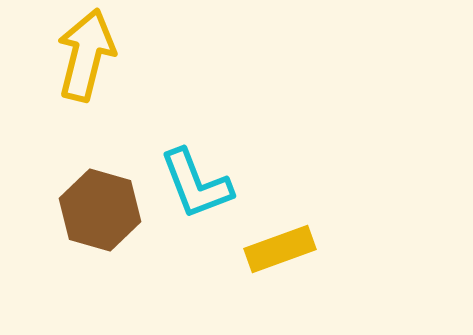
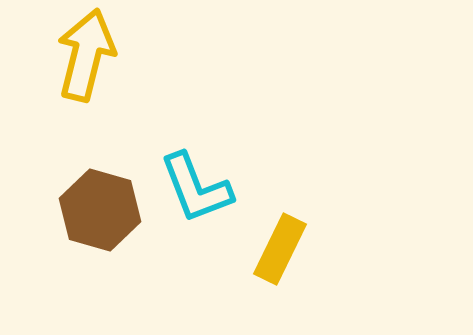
cyan L-shape: moved 4 px down
yellow rectangle: rotated 44 degrees counterclockwise
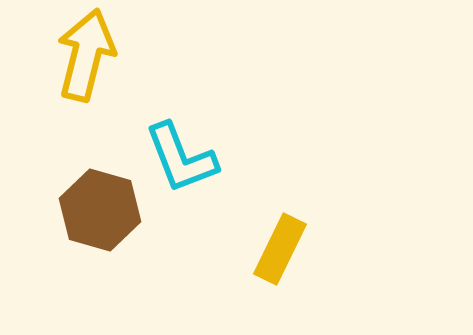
cyan L-shape: moved 15 px left, 30 px up
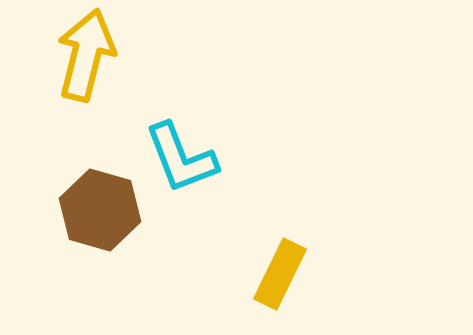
yellow rectangle: moved 25 px down
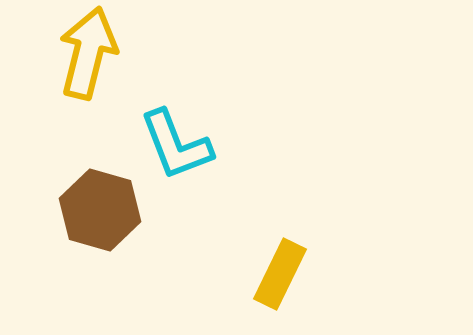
yellow arrow: moved 2 px right, 2 px up
cyan L-shape: moved 5 px left, 13 px up
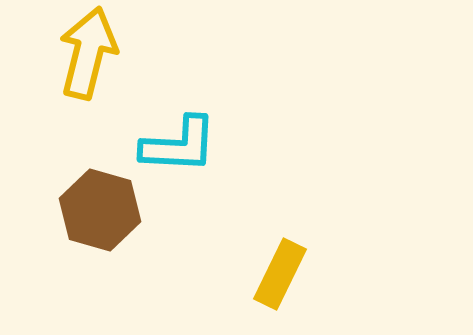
cyan L-shape: moved 3 px right; rotated 66 degrees counterclockwise
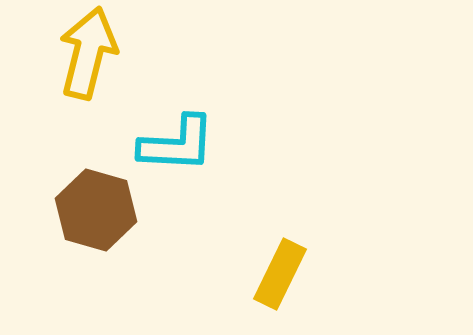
cyan L-shape: moved 2 px left, 1 px up
brown hexagon: moved 4 px left
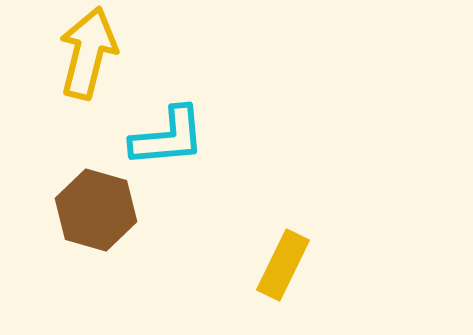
cyan L-shape: moved 9 px left, 7 px up; rotated 8 degrees counterclockwise
yellow rectangle: moved 3 px right, 9 px up
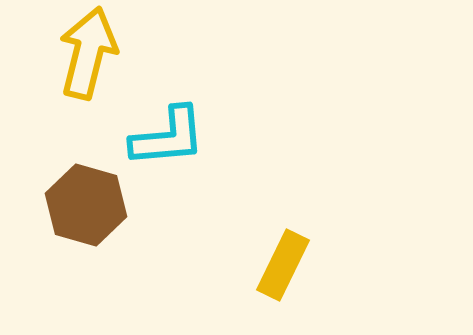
brown hexagon: moved 10 px left, 5 px up
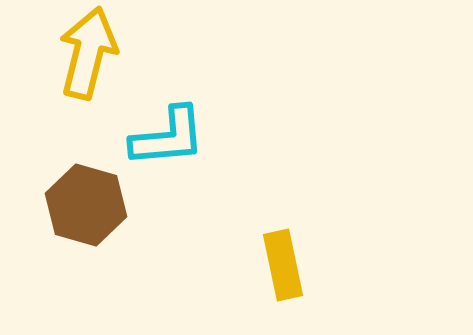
yellow rectangle: rotated 38 degrees counterclockwise
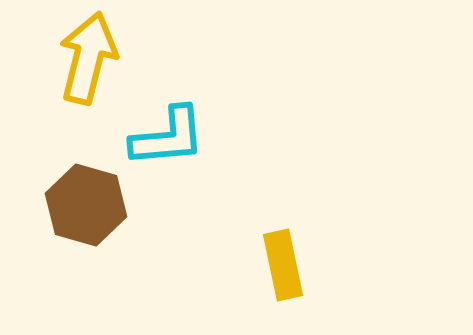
yellow arrow: moved 5 px down
